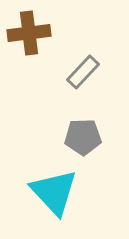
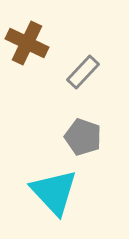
brown cross: moved 2 px left, 10 px down; rotated 33 degrees clockwise
gray pentagon: rotated 21 degrees clockwise
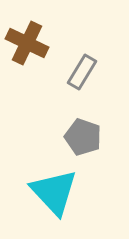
gray rectangle: moved 1 px left; rotated 12 degrees counterclockwise
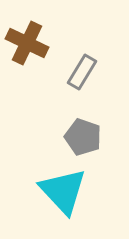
cyan triangle: moved 9 px right, 1 px up
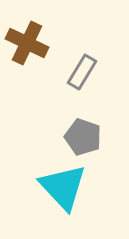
cyan triangle: moved 4 px up
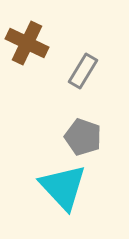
gray rectangle: moved 1 px right, 1 px up
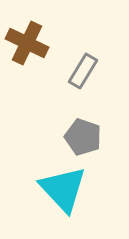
cyan triangle: moved 2 px down
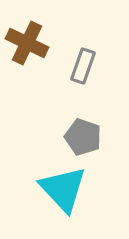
gray rectangle: moved 5 px up; rotated 12 degrees counterclockwise
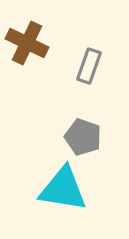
gray rectangle: moved 6 px right
cyan triangle: rotated 38 degrees counterclockwise
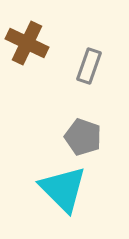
cyan triangle: rotated 36 degrees clockwise
